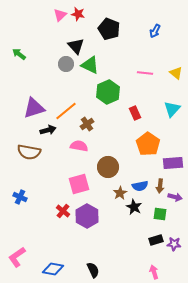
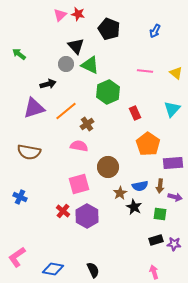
pink line: moved 2 px up
black arrow: moved 46 px up
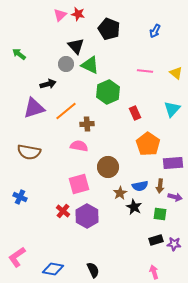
brown cross: rotated 32 degrees clockwise
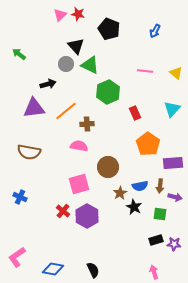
purple triangle: rotated 10 degrees clockwise
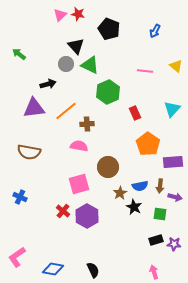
yellow triangle: moved 7 px up
purple rectangle: moved 1 px up
